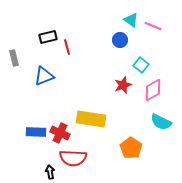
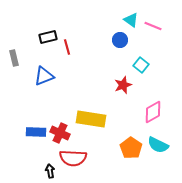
pink diamond: moved 22 px down
cyan semicircle: moved 3 px left, 23 px down
black arrow: moved 1 px up
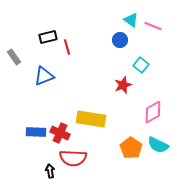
gray rectangle: moved 1 px up; rotated 21 degrees counterclockwise
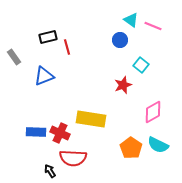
black arrow: rotated 24 degrees counterclockwise
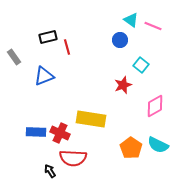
pink diamond: moved 2 px right, 6 px up
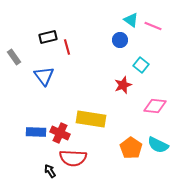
blue triangle: rotated 45 degrees counterclockwise
pink diamond: rotated 35 degrees clockwise
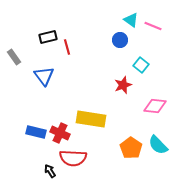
blue rectangle: rotated 12 degrees clockwise
cyan semicircle: rotated 20 degrees clockwise
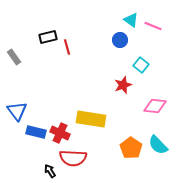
blue triangle: moved 27 px left, 35 px down
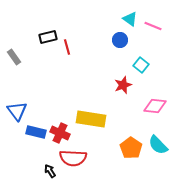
cyan triangle: moved 1 px left, 1 px up
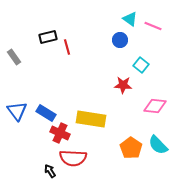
red star: rotated 24 degrees clockwise
blue rectangle: moved 10 px right, 19 px up; rotated 18 degrees clockwise
